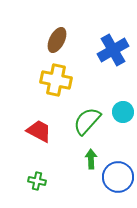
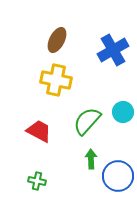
blue circle: moved 1 px up
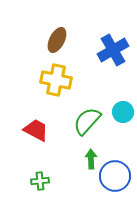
red trapezoid: moved 3 px left, 1 px up
blue circle: moved 3 px left
green cross: moved 3 px right; rotated 18 degrees counterclockwise
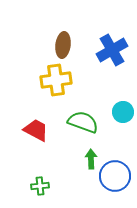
brown ellipse: moved 6 px right, 5 px down; rotated 20 degrees counterclockwise
blue cross: moved 1 px left
yellow cross: rotated 20 degrees counterclockwise
green semicircle: moved 4 px left, 1 px down; rotated 68 degrees clockwise
green cross: moved 5 px down
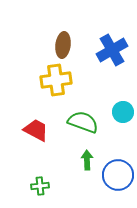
green arrow: moved 4 px left, 1 px down
blue circle: moved 3 px right, 1 px up
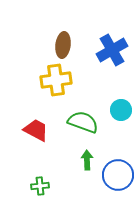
cyan circle: moved 2 px left, 2 px up
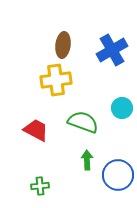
cyan circle: moved 1 px right, 2 px up
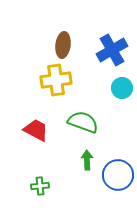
cyan circle: moved 20 px up
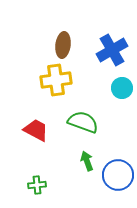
green arrow: moved 1 px down; rotated 18 degrees counterclockwise
green cross: moved 3 px left, 1 px up
